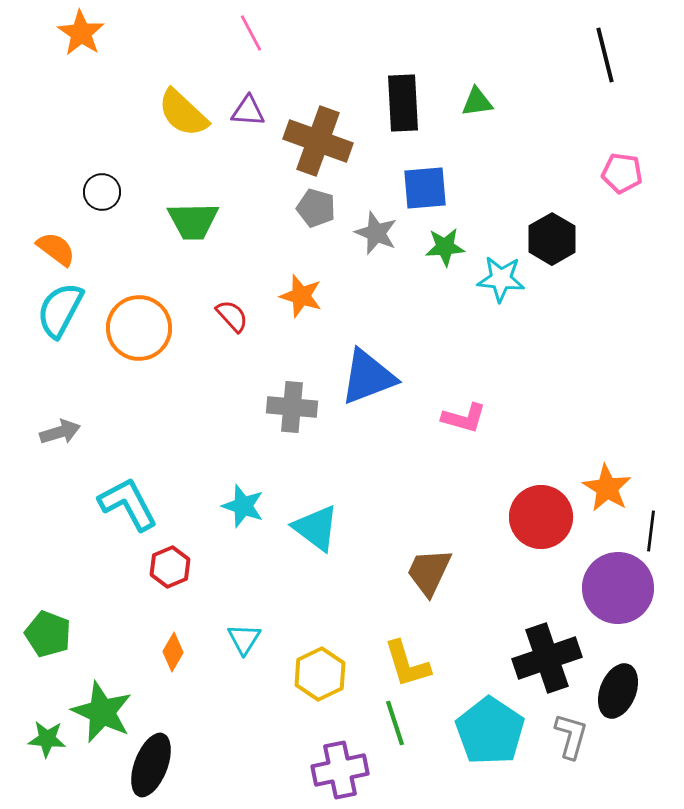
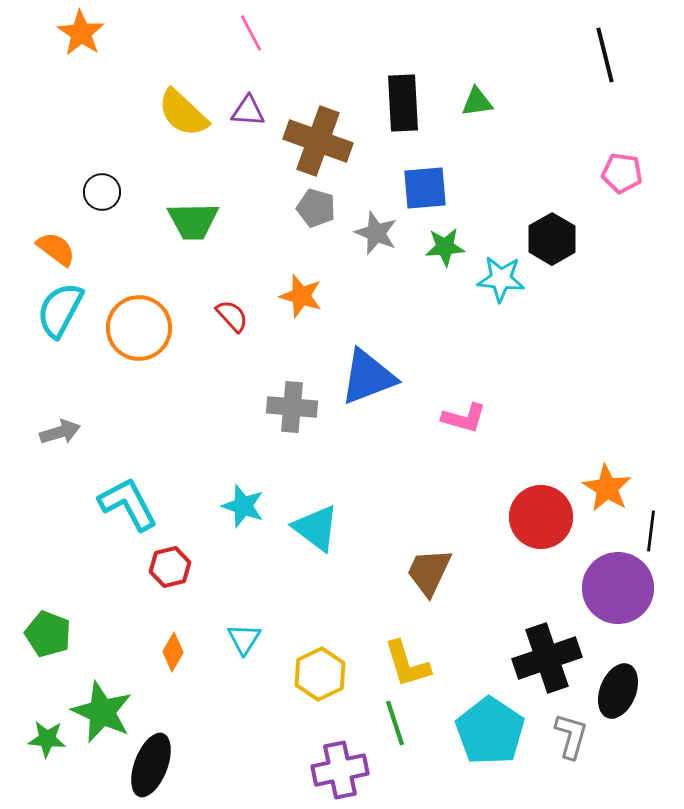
red hexagon at (170, 567): rotated 9 degrees clockwise
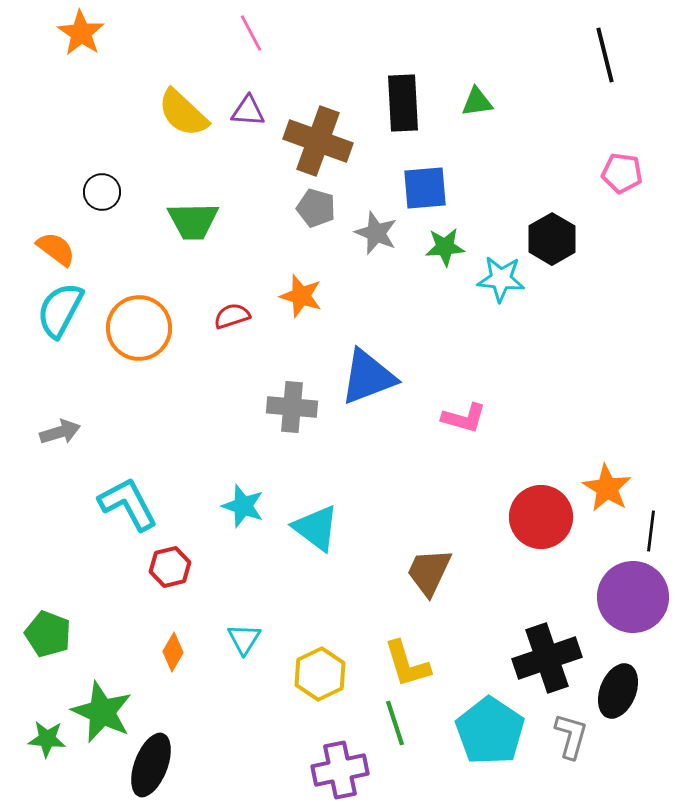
red semicircle at (232, 316): rotated 66 degrees counterclockwise
purple circle at (618, 588): moved 15 px right, 9 px down
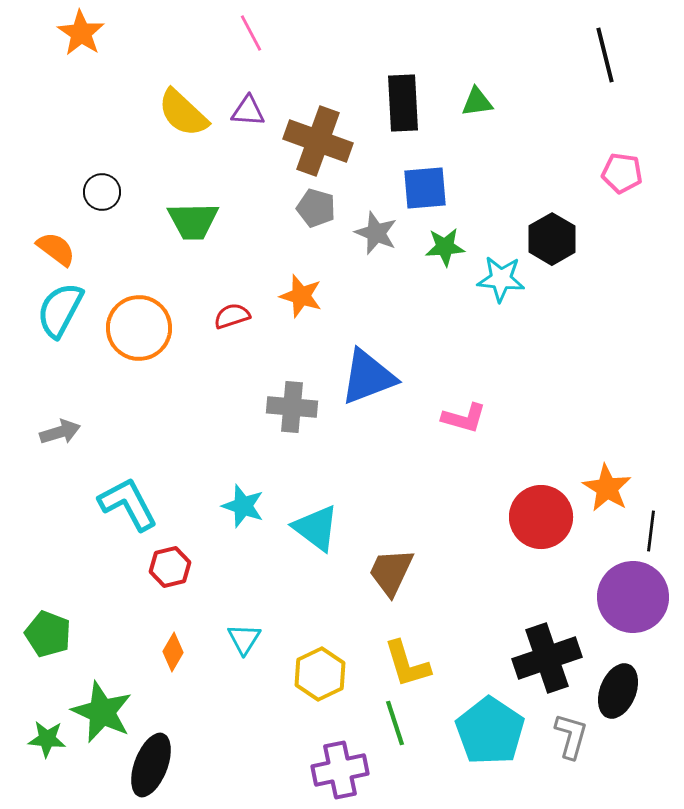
brown trapezoid at (429, 572): moved 38 px left
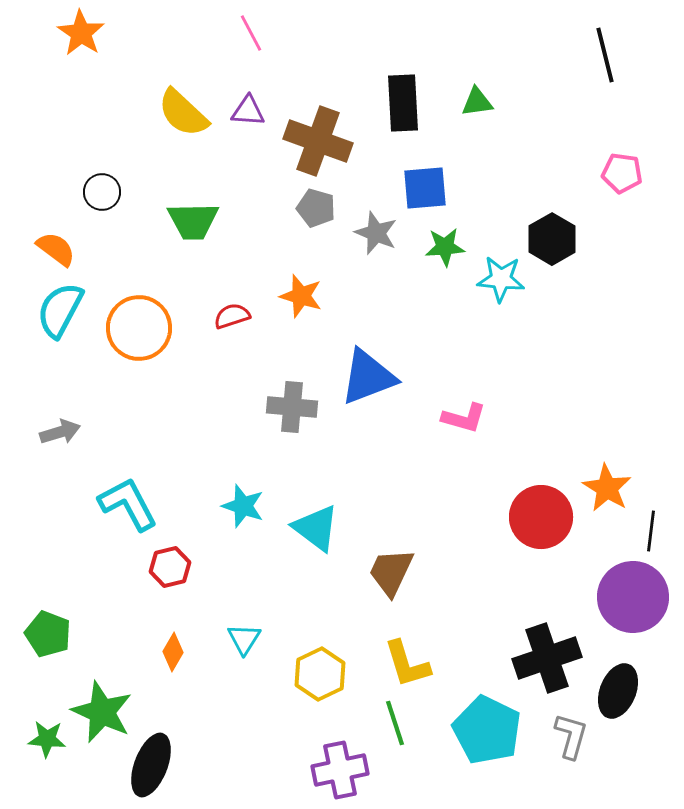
cyan pentagon at (490, 731): moved 3 px left, 1 px up; rotated 8 degrees counterclockwise
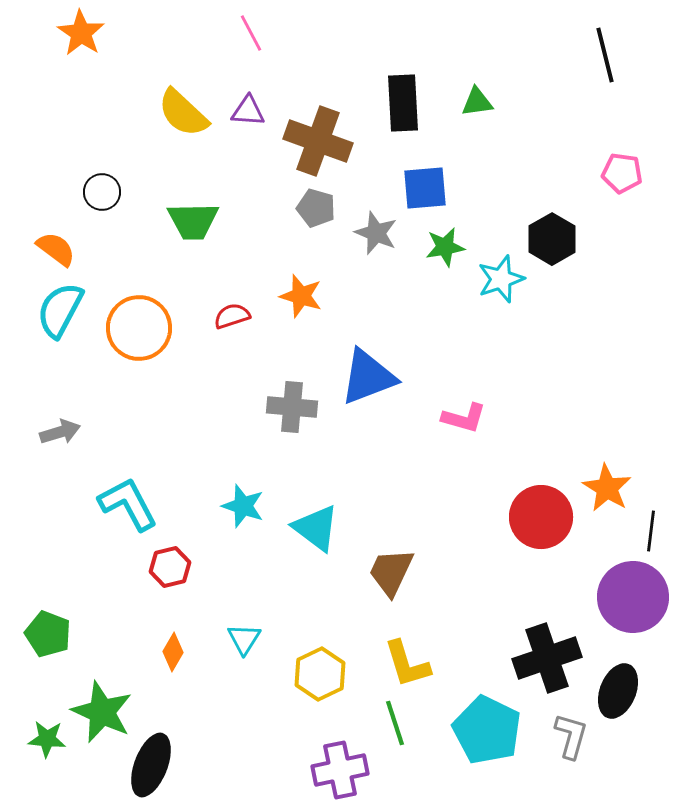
green star at (445, 247): rotated 6 degrees counterclockwise
cyan star at (501, 279): rotated 24 degrees counterclockwise
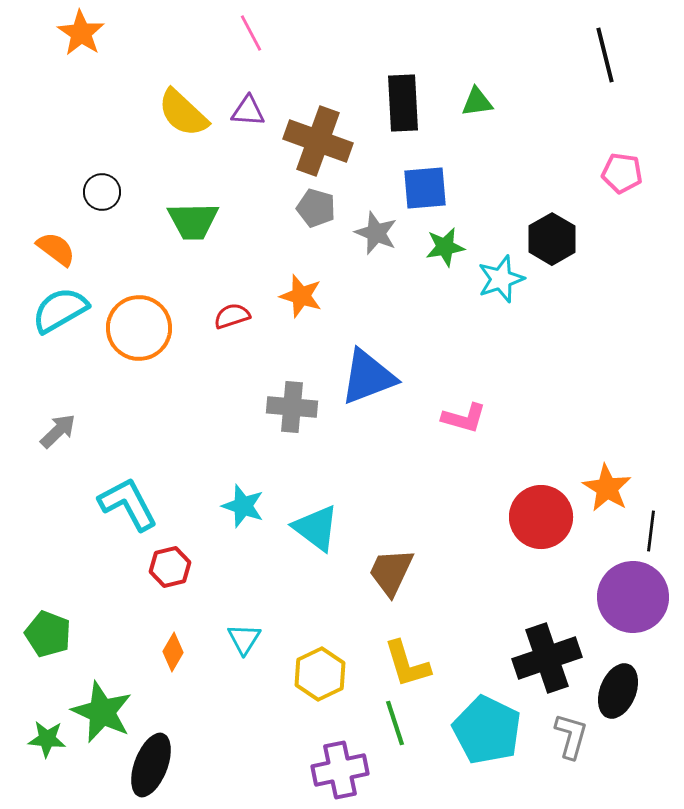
cyan semicircle at (60, 310): rotated 32 degrees clockwise
gray arrow at (60, 432): moved 2 px left, 1 px up; rotated 27 degrees counterclockwise
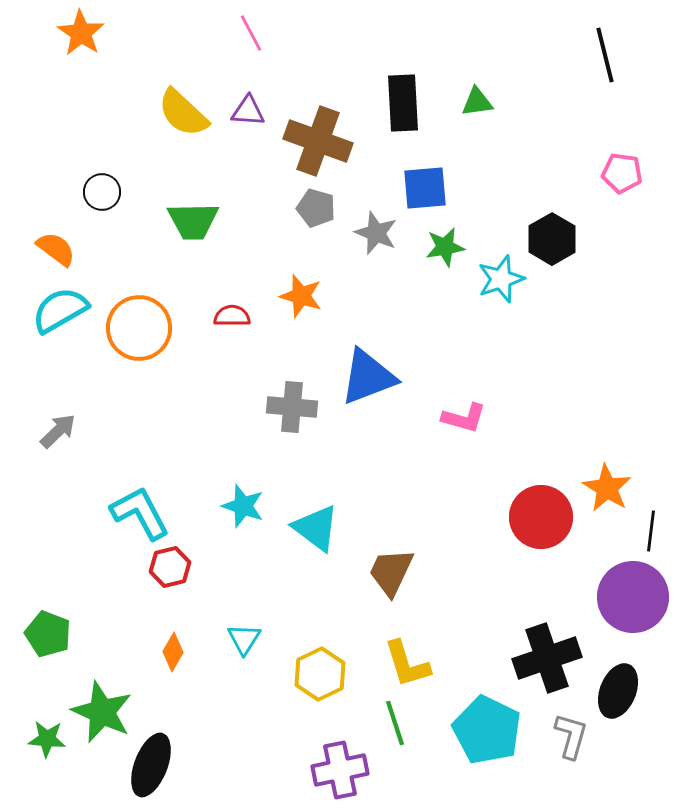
red semicircle at (232, 316): rotated 18 degrees clockwise
cyan L-shape at (128, 504): moved 12 px right, 9 px down
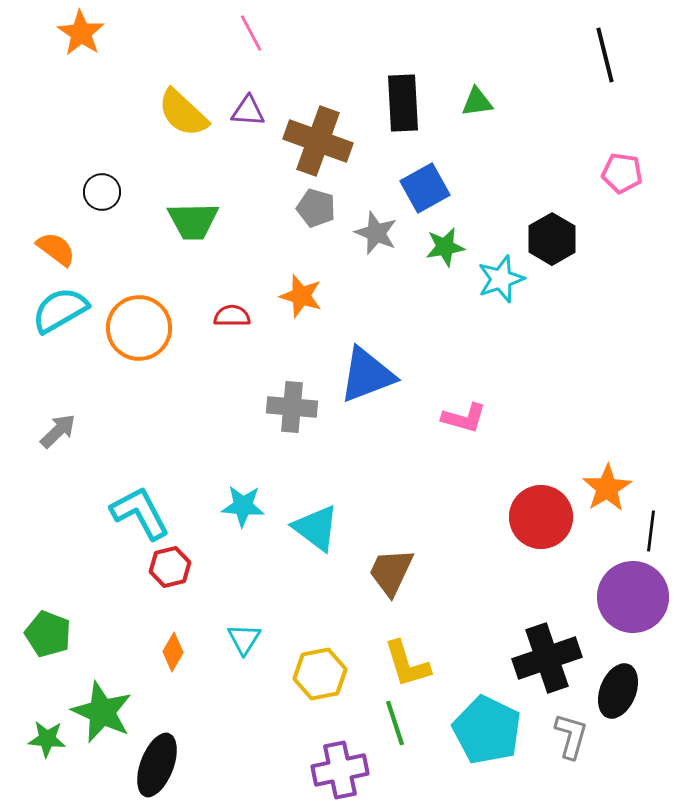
blue square at (425, 188): rotated 24 degrees counterclockwise
blue triangle at (368, 377): moved 1 px left, 2 px up
orange star at (607, 488): rotated 9 degrees clockwise
cyan star at (243, 506): rotated 15 degrees counterclockwise
yellow hexagon at (320, 674): rotated 15 degrees clockwise
black ellipse at (151, 765): moved 6 px right
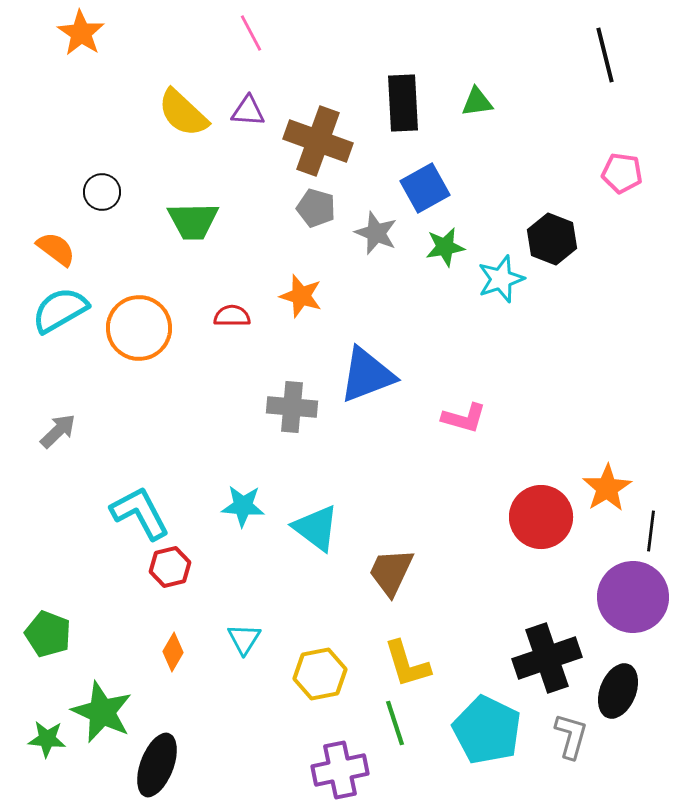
black hexagon at (552, 239): rotated 9 degrees counterclockwise
